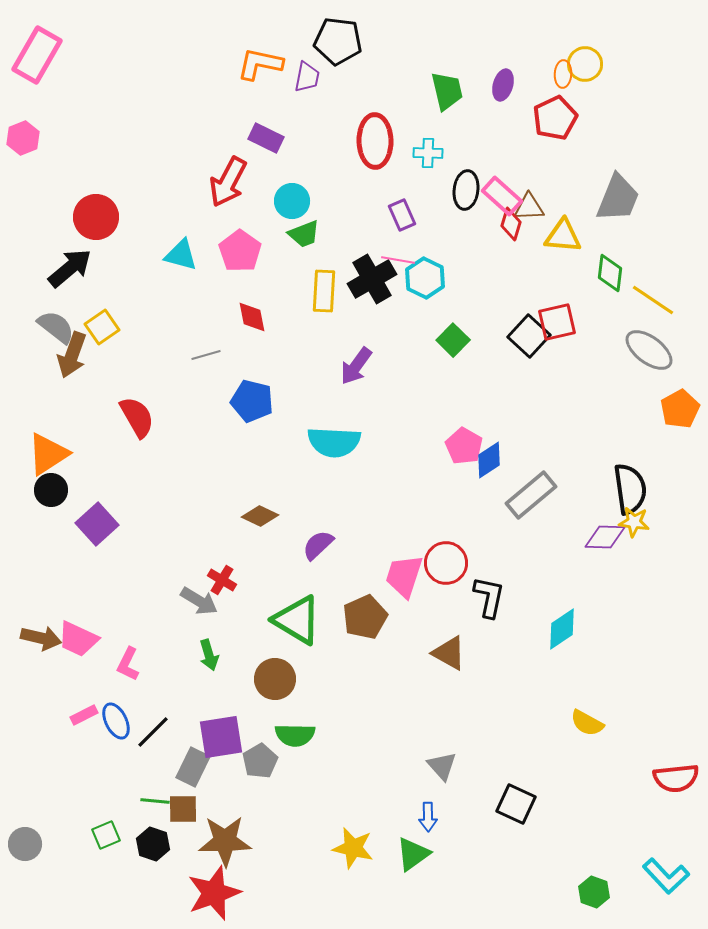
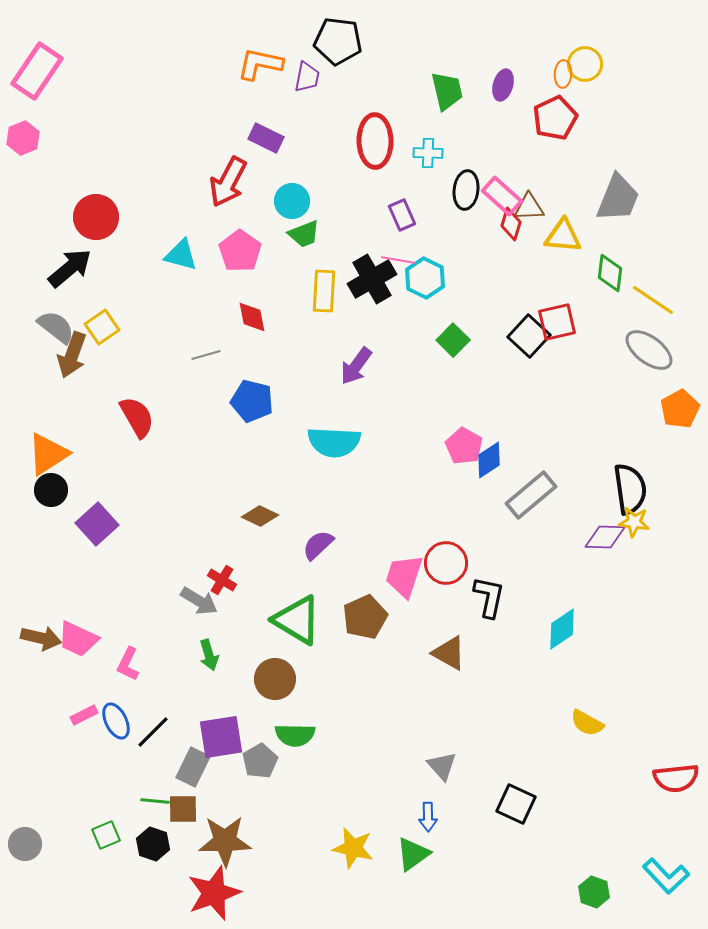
pink rectangle at (37, 55): moved 16 px down; rotated 4 degrees clockwise
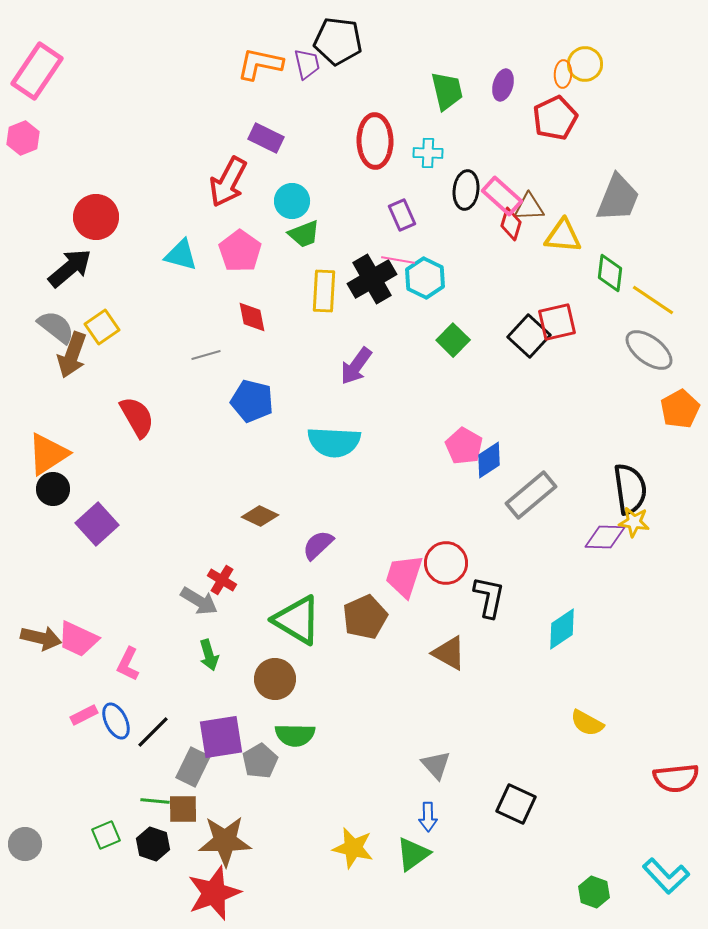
purple trapezoid at (307, 77): moved 13 px up; rotated 24 degrees counterclockwise
black circle at (51, 490): moved 2 px right, 1 px up
gray triangle at (442, 766): moved 6 px left, 1 px up
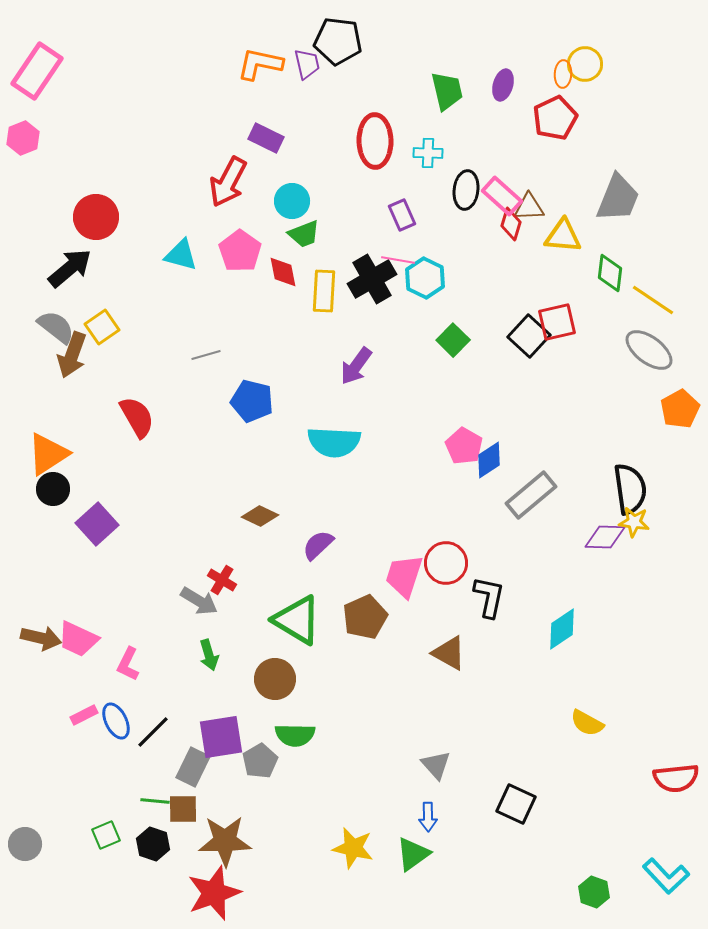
red diamond at (252, 317): moved 31 px right, 45 px up
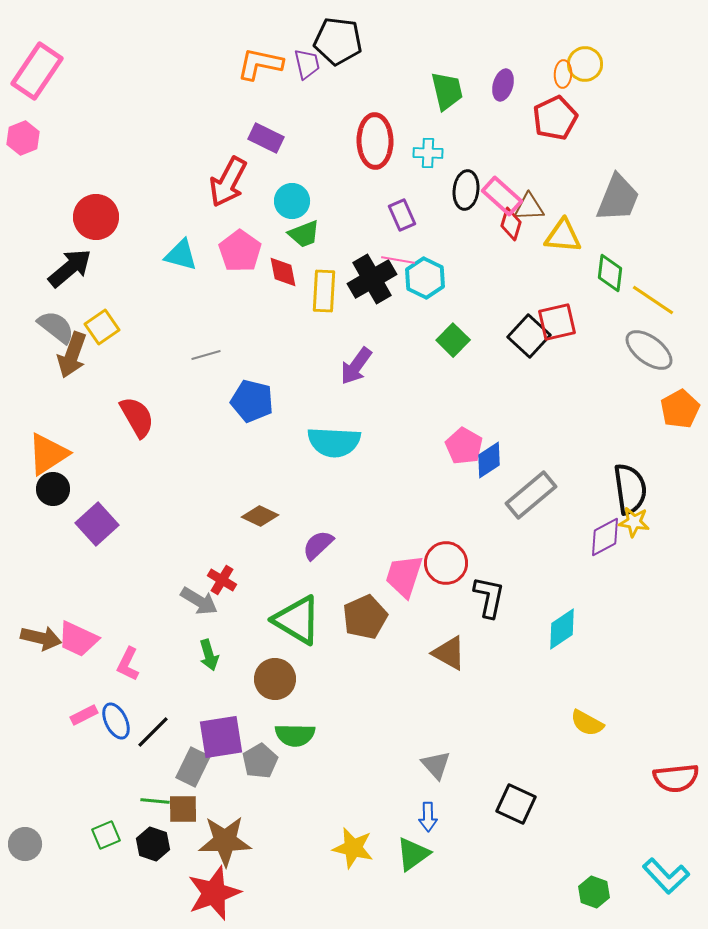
purple diamond at (605, 537): rotated 30 degrees counterclockwise
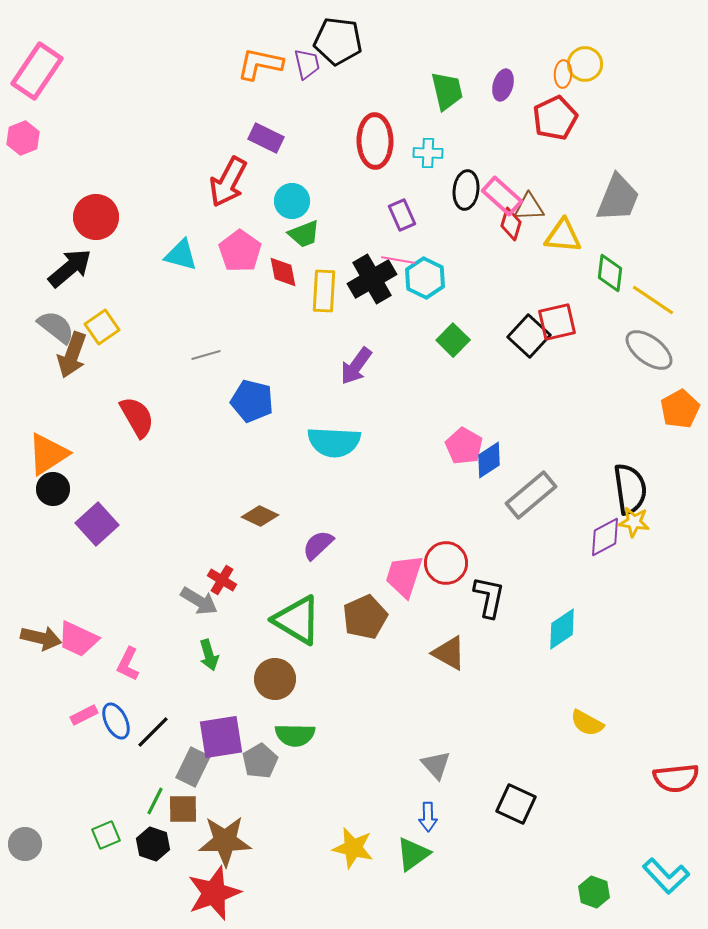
green line at (155, 801): rotated 68 degrees counterclockwise
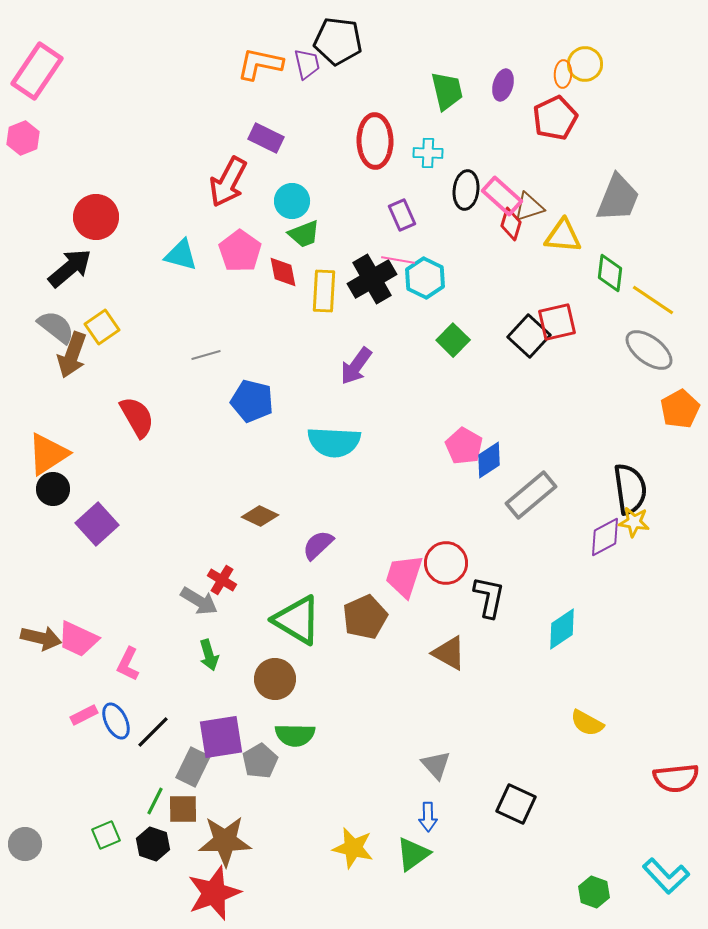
brown triangle at (529, 207): rotated 16 degrees counterclockwise
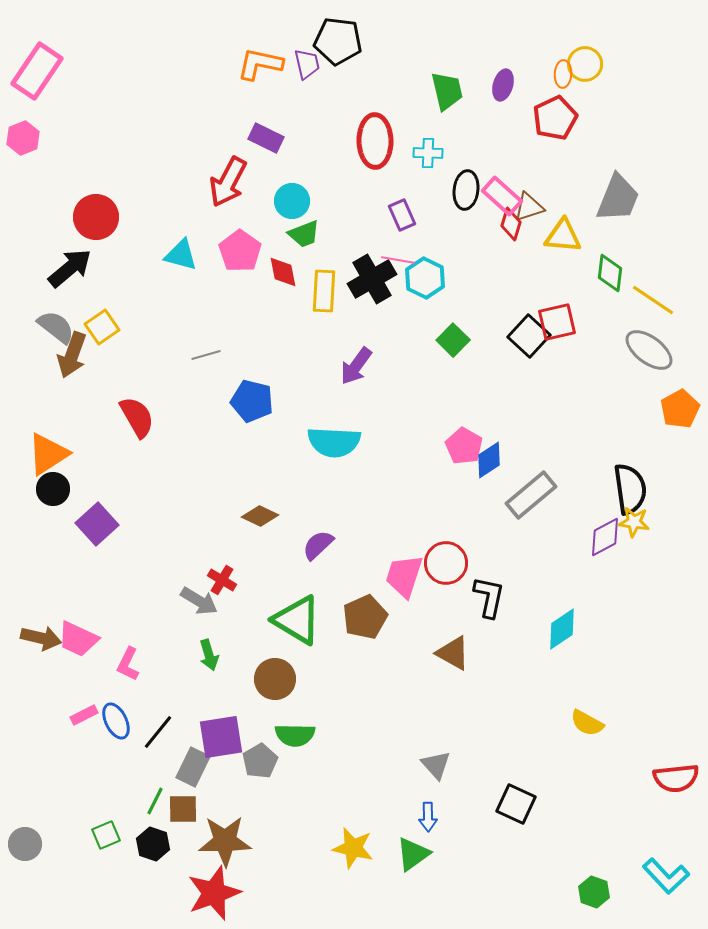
brown triangle at (449, 653): moved 4 px right
black line at (153, 732): moved 5 px right; rotated 6 degrees counterclockwise
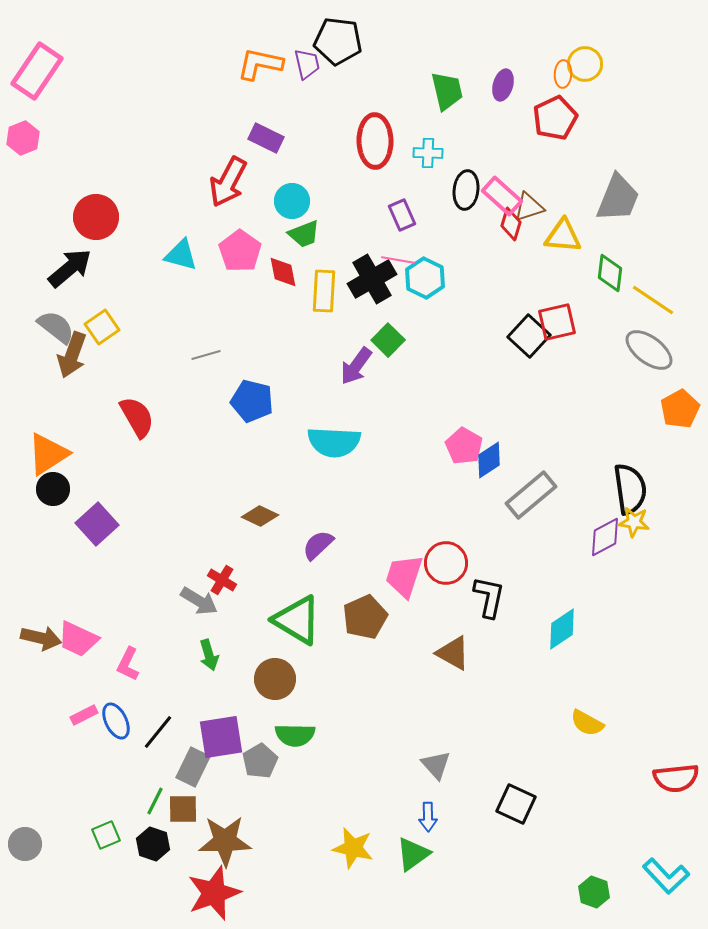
green square at (453, 340): moved 65 px left
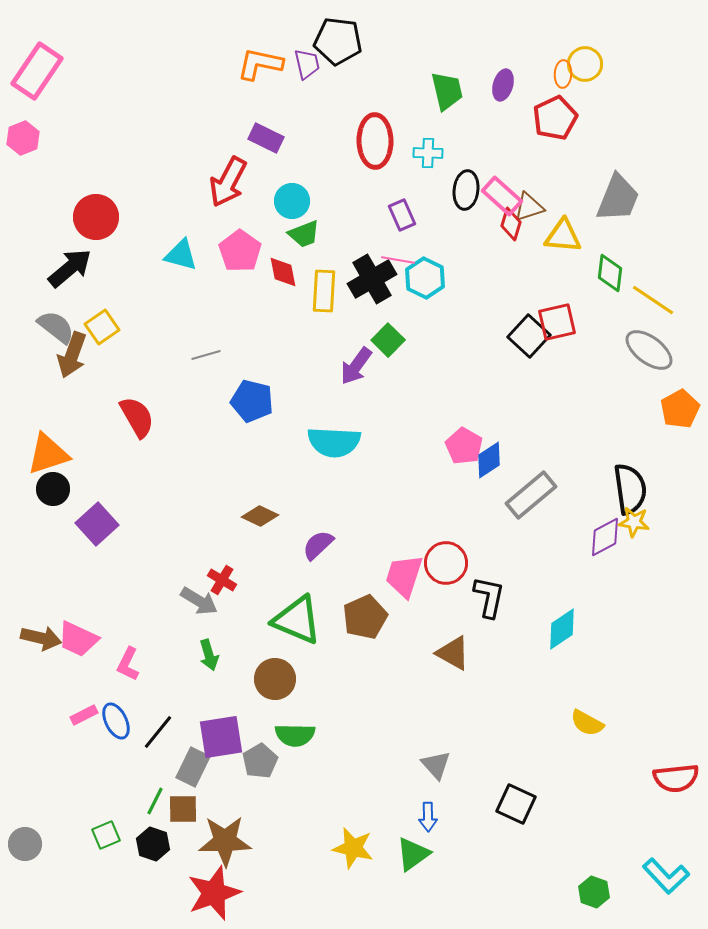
orange triangle at (48, 454): rotated 15 degrees clockwise
green triangle at (297, 620): rotated 8 degrees counterclockwise
